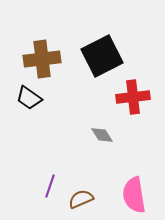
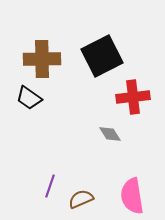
brown cross: rotated 6 degrees clockwise
gray diamond: moved 8 px right, 1 px up
pink semicircle: moved 2 px left, 1 px down
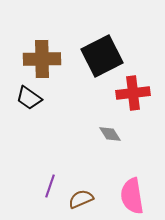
red cross: moved 4 px up
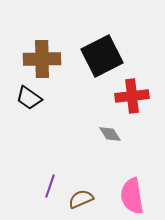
red cross: moved 1 px left, 3 px down
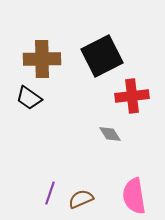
purple line: moved 7 px down
pink semicircle: moved 2 px right
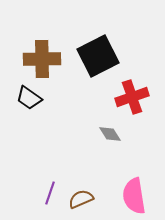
black square: moved 4 px left
red cross: moved 1 px down; rotated 12 degrees counterclockwise
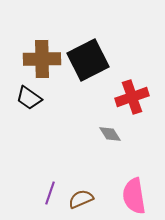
black square: moved 10 px left, 4 px down
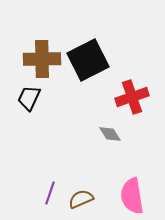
black trapezoid: rotated 80 degrees clockwise
pink semicircle: moved 2 px left
